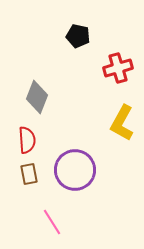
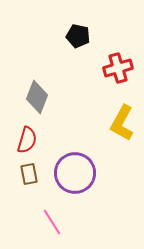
red semicircle: rotated 20 degrees clockwise
purple circle: moved 3 px down
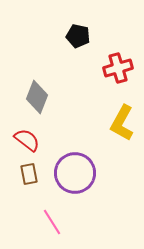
red semicircle: rotated 68 degrees counterclockwise
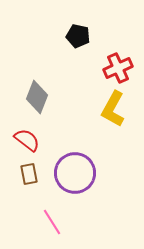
red cross: rotated 8 degrees counterclockwise
yellow L-shape: moved 9 px left, 14 px up
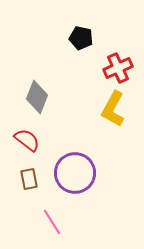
black pentagon: moved 3 px right, 2 px down
brown rectangle: moved 5 px down
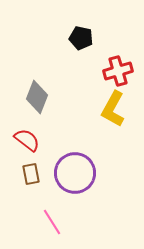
red cross: moved 3 px down; rotated 8 degrees clockwise
brown rectangle: moved 2 px right, 5 px up
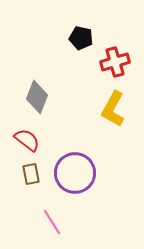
red cross: moved 3 px left, 9 px up
